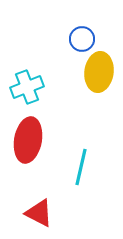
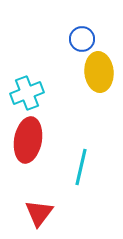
yellow ellipse: rotated 12 degrees counterclockwise
cyan cross: moved 6 px down
red triangle: rotated 40 degrees clockwise
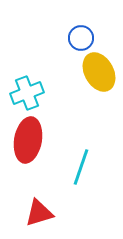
blue circle: moved 1 px left, 1 px up
yellow ellipse: rotated 24 degrees counterclockwise
cyan line: rotated 6 degrees clockwise
red triangle: rotated 36 degrees clockwise
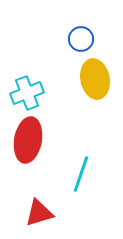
blue circle: moved 1 px down
yellow ellipse: moved 4 px left, 7 px down; rotated 18 degrees clockwise
cyan line: moved 7 px down
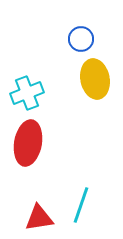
red ellipse: moved 3 px down
cyan line: moved 31 px down
red triangle: moved 5 px down; rotated 8 degrees clockwise
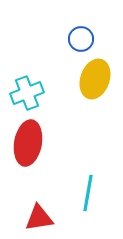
yellow ellipse: rotated 30 degrees clockwise
cyan line: moved 7 px right, 12 px up; rotated 9 degrees counterclockwise
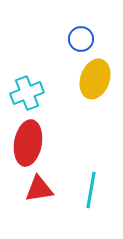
cyan line: moved 3 px right, 3 px up
red triangle: moved 29 px up
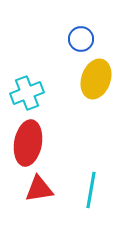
yellow ellipse: moved 1 px right
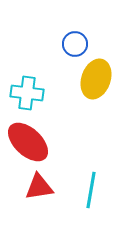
blue circle: moved 6 px left, 5 px down
cyan cross: rotated 28 degrees clockwise
red ellipse: moved 1 px up; rotated 57 degrees counterclockwise
red triangle: moved 2 px up
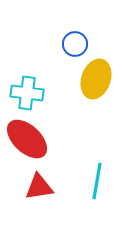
red ellipse: moved 1 px left, 3 px up
cyan line: moved 6 px right, 9 px up
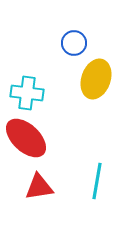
blue circle: moved 1 px left, 1 px up
red ellipse: moved 1 px left, 1 px up
